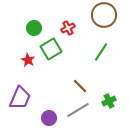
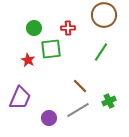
red cross: rotated 24 degrees clockwise
green square: rotated 25 degrees clockwise
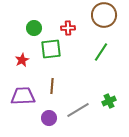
red star: moved 6 px left; rotated 16 degrees clockwise
brown line: moved 28 px left; rotated 49 degrees clockwise
purple trapezoid: moved 3 px right, 2 px up; rotated 115 degrees counterclockwise
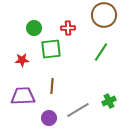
red star: rotated 24 degrees clockwise
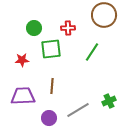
green line: moved 9 px left
